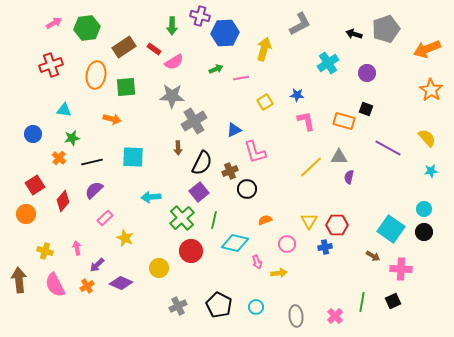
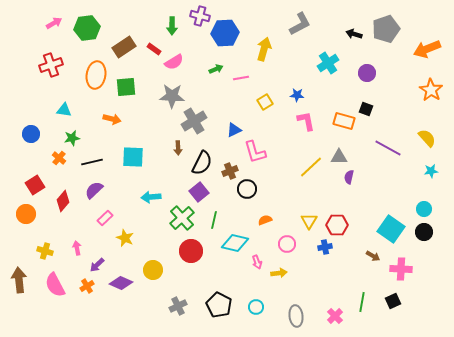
blue circle at (33, 134): moved 2 px left
yellow circle at (159, 268): moved 6 px left, 2 px down
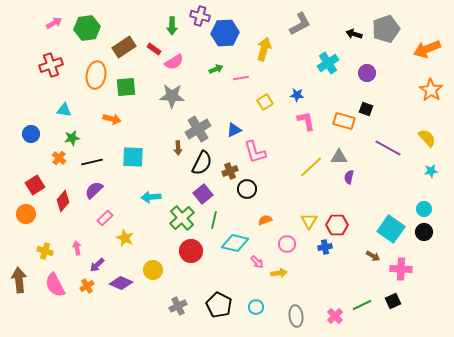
gray cross at (194, 121): moved 4 px right, 8 px down
purple square at (199, 192): moved 4 px right, 2 px down
pink arrow at (257, 262): rotated 24 degrees counterclockwise
green line at (362, 302): moved 3 px down; rotated 54 degrees clockwise
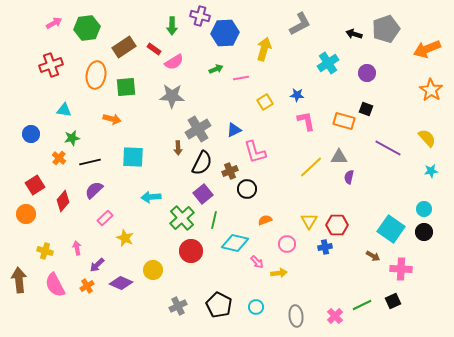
black line at (92, 162): moved 2 px left
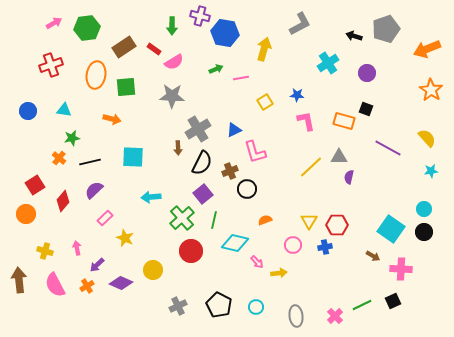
blue hexagon at (225, 33): rotated 12 degrees clockwise
black arrow at (354, 34): moved 2 px down
blue circle at (31, 134): moved 3 px left, 23 px up
pink circle at (287, 244): moved 6 px right, 1 px down
